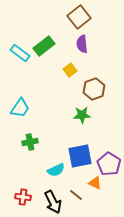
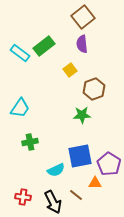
brown square: moved 4 px right
orange triangle: rotated 24 degrees counterclockwise
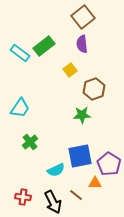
green cross: rotated 28 degrees counterclockwise
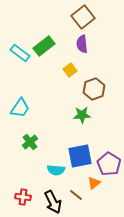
cyan semicircle: rotated 30 degrees clockwise
orange triangle: moved 1 px left; rotated 40 degrees counterclockwise
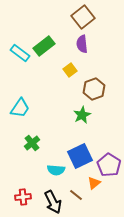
green star: rotated 24 degrees counterclockwise
green cross: moved 2 px right, 1 px down
blue square: rotated 15 degrees counterclockwise
purple pentagon: moved 1 px down
red cross: rotated 14 degrees counterclockwise
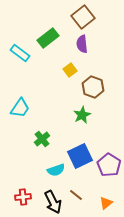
green rectangle: moved 4 px right, 8 px up
brown hexagon: moved 1 px left, 2 px up; rotated 20 degrees counterclockwise
green cross: moved 10 px right, 4 px up
cyan semicircle: rotated 24 degrees counterclockwise
orange triangle: moved 12 px right, 20 px down
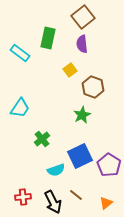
green rectangle: rotated 40 degrees counterclockwise
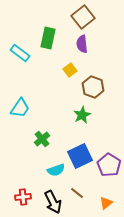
brown line: moved 1 px right, 2 px up
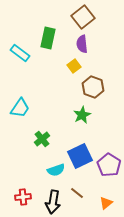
yellow square: moved 4 px right, 4 px up
black arrow: rotated 35 degrees clockwise
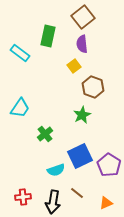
green rectangle: moved 2 px up
green cross: moved 3 px right, 5 px up
orange triangle: rotated 16 degrees clockwise
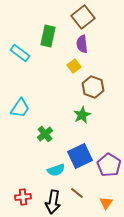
orange triangle: rotated 32 degrees counterclockwise
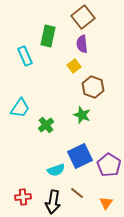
cyan rectangle: moved 5 px right, 3 px down; rotated 30 degrees clockwise
green star: rotated 24 degrees counterclockwise
green cross: moved 1 px right, 9 px up
